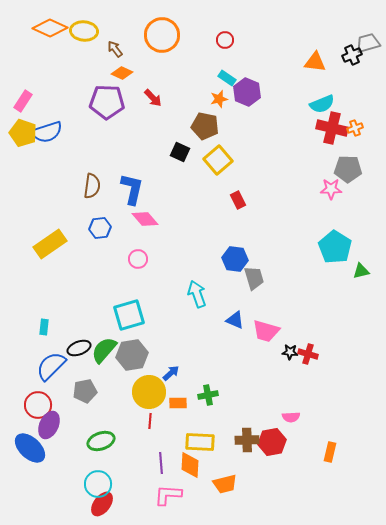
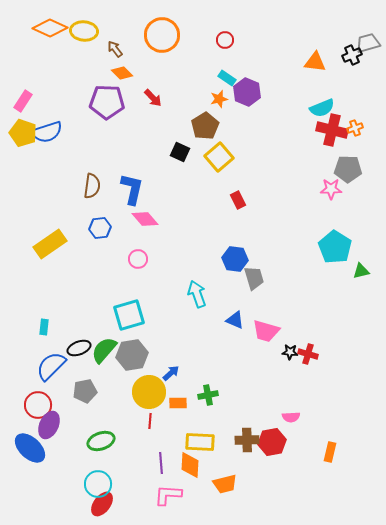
orange diamond at (122, 73): rotated 20 degrees clockwise
cyan semicircle at (322, 104): moved 4 px down
brown pentagon at (205, 126): rotated 28 degrees clockwise
red cross at (332, 128): moved 2 px down
yellow square at (218, 160): moved 1 px right, 3 px up
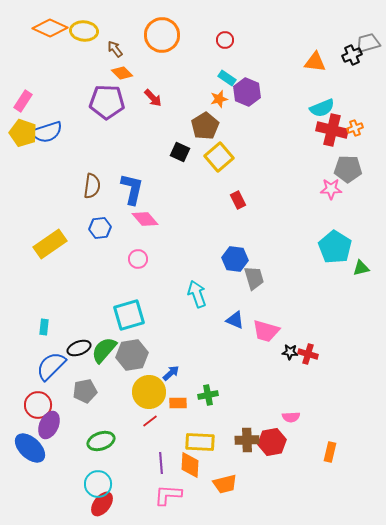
green triangle at (361, 271): moved 3 px up
red line at (150, 421): rotated 49 degrees clockwise
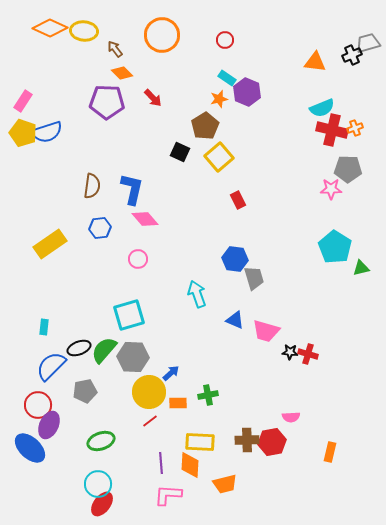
gray hexagon at (132, 355): moved 1 px right, 2 px down; rotated 12 degrees clockwise
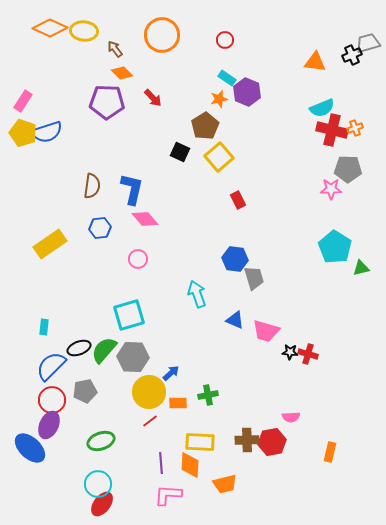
red circle at (38, 405): moved 14 px right, 5 px up
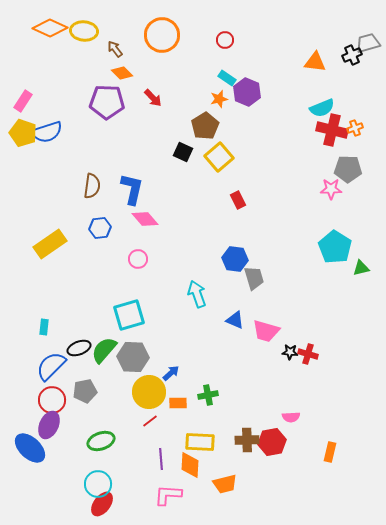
black square at (180, 152): moved 3 px right
purple line at (161, 463): moved 4 px up
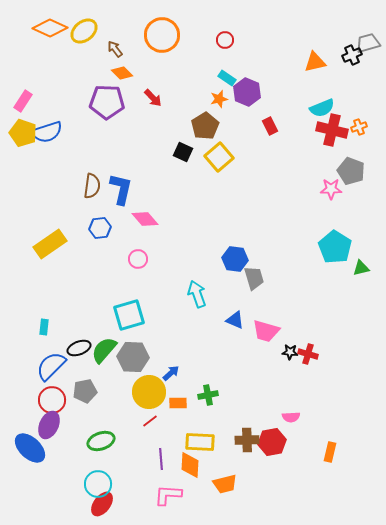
yellow ellipse at (84, 31): rotated 44 degrees counterclockwise
orange triangle at (315, 62): rotated 20 degrees counterclockwise
orange cross at (355, 128): moved 4 px right, 1 px up
gray pentagon at (348, 169): moved 3 px right, 2 px down; rotated 20 degrees clockwise
blue L-shape at (132, 189): moved 11 px left
red rectangle at (238, 200): moved 32 px right, 74 px up
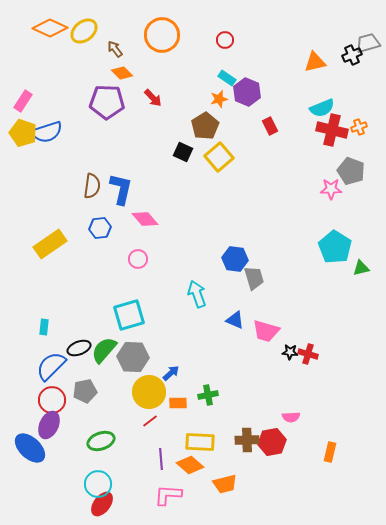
orange diamond at (190, 465): rotated 52 degrees counterclockwise
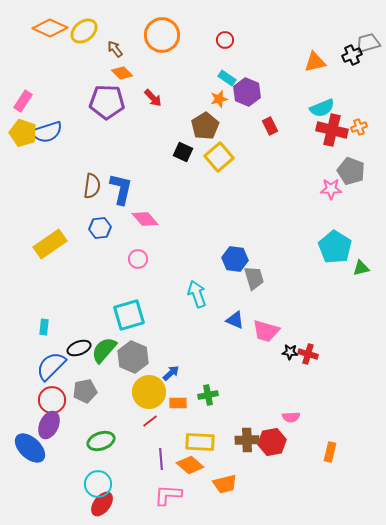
gray hexagon at (133, 357): rotated 20 degrees clockwise
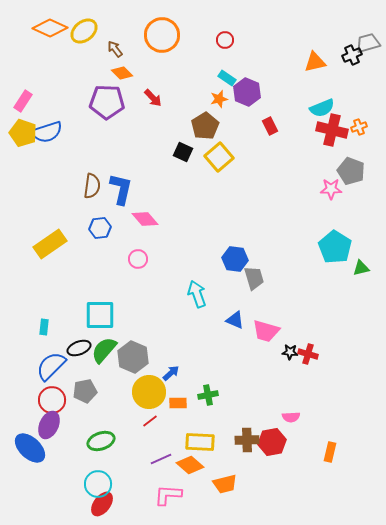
cyan square at (129, 315): moved 29 px left; rotated 16 degrees clockwise
purple line at (161, 459): rotated 70 degrees clockwise
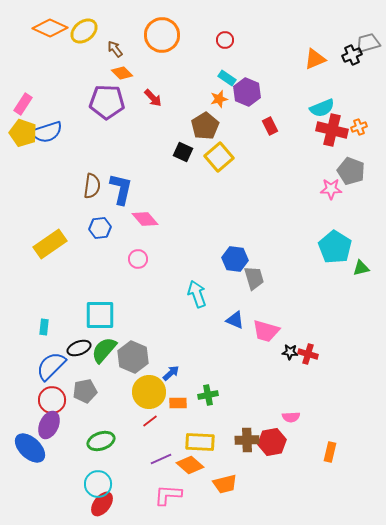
orange triangle at (315, 62): moved 3 px up; rotated 10 degrees counterclockwise
pink rectangle at (23, 101): moved 3 px down
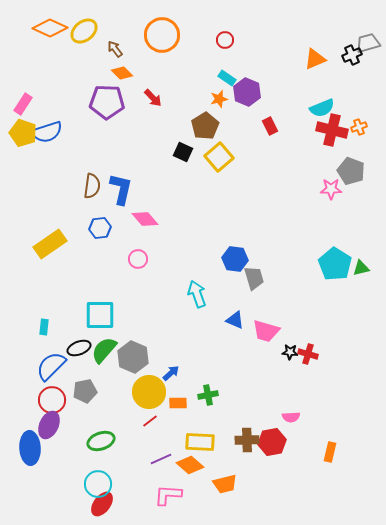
cyan pentagon at (335, 247): moved 17 px down
blue ellipse at (30, 448): rotated 44 degrees clockwise
